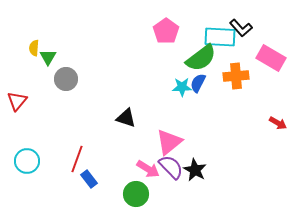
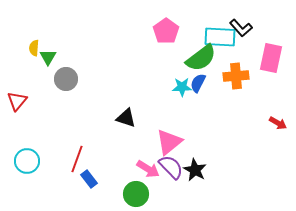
pink rectangle: rotated 72 degrees clockwise
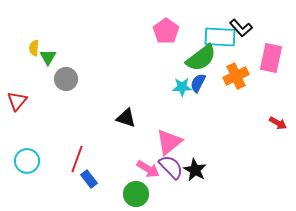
orange cross: rotated 20 degrees counterclockwise
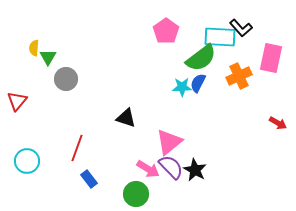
orange cross: moved 3 px right
red line: moved 11 px up
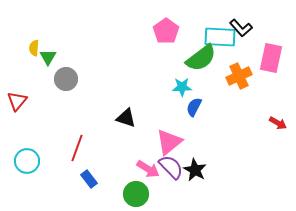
blue semicircle: moved 4 px left, 24 px down
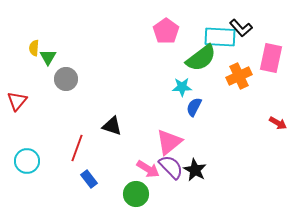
black triangle: moved 14 px left, 8 px down
